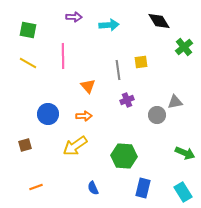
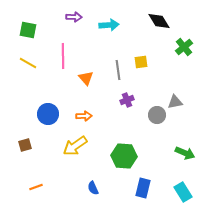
orange triangle: moved 2 px left, 8 px up
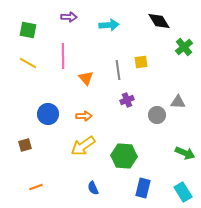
purple arrow: moved 5 px left
gray triangle: moved 3 px right; rotated 14 degrees clockwise
yellow arrow: moved 8 px right
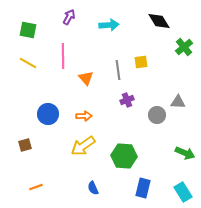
purple arrow: rotated 63 degrees counterclockwise
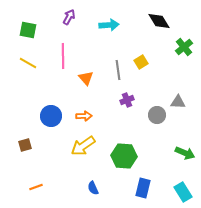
yellow square: rotated 24 degrees counterclockwise
blue circle: moved 3 px right, 2 px down
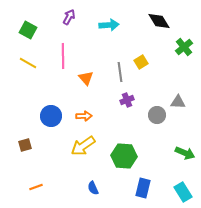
green square: rotated 18 degrees clockwise
gray line: moved 2 px right, 2 px down
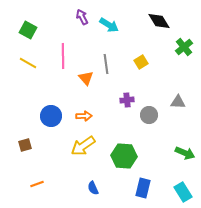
purple arrow: moved 13 px right; rotated 56 degrees counterclockwise
cyan arrow: rotated 36 degrees clockwise
gray line: moved 14 px left, 8 px up
purple cross: rotated 16 degrees clockwise
gray circle: moved 8 px left
orange line: moved 1 px right, 3 px up
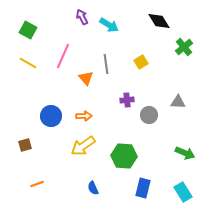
pink line: rotated 25 degrees clockwise
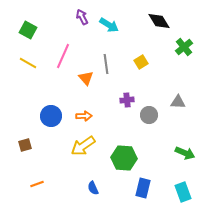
green hexagon: moved 2 px down
cyan rectangle: rotated 12 degrees clockwise
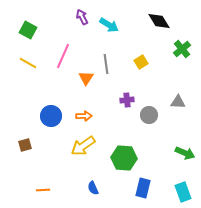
green cross: moved 2 px left, 2 px down
orange triangle: rotated 14 degrees clockwise
orange line: moved 6 px right, 6 px down; rotated 16 degrees clockwise
